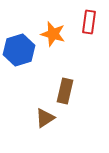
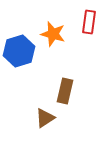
blue hexagon: moved 1 px down
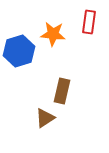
orange star: rotated 10 degrees counterclockwise
brown rectangle: moved 3 px left
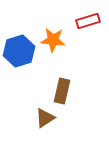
red rectangle: moved 1 px left, 1 px up; rotated 65 degrees clockwise
orange star: moved 6 px down
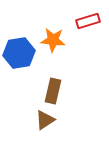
blue hexagon: moved 2 px down; rotated 8 degrees clockwise
brown rectangle: moved 9 px left
brown triangle: moved 2 px down
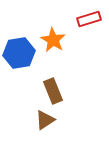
red rectangle: moved 1 px right, 2 px up
orange star: rotated 25 degrees clockwise
brown rectangle: rotated 35 degrees counterclockwise
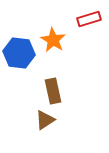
blue hexagon: rotated 16 degrees clockwise
brown rectangle: rotated 10 degrees clockwise
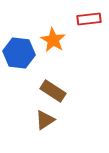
red rectangle: rotated 10 degrees clockwise
brown rectangle: rotated 45 degrees counterclockwise
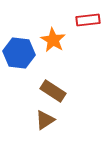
red rectangle: moved 1 px left, 1 px down
